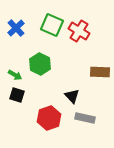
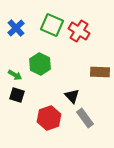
gray rectangle: rotated 42 degrees clockwise
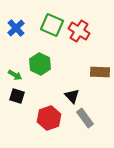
black square: moved 1 px down
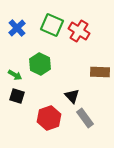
blue cross: moved 1 px right
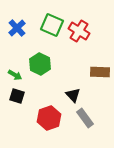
black triangle: moved 1 px right, 1 px up
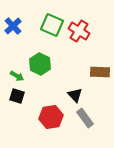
blue cross: moved 4 px left, 2 px up
green arrow: moved 2 px right, 1 px down
black triangle: moved 2 px right
red hexagon: moved 2 px right, 1 px up; rotated 10 degrees clockwise
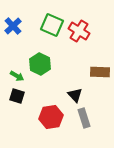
gray rectangle: moved 1 px left; rotated 18 degrees clockwise
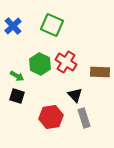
red cross: moved 13 px left, 31 px down
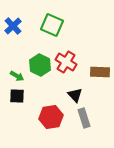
green hexagon: moved 1 px down
black square: rotated 14 degrees counterclockwise
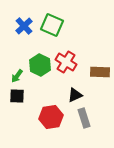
blue cross: moved 11 px right
green arrow: rotated 96 degrees clockwise
black triangle: rotated 49 degrees clockwise
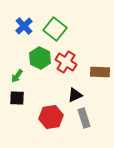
green square: moved 3 px right, 4 px down; rotated 15 degrees clockwise
green hexagon: moved 7 px up
black square: moved 2 px down
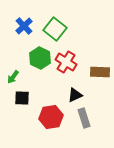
green arrow: moved 4 px left, 1 px down
black square: moved 5 px right
